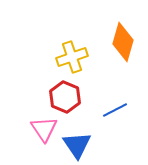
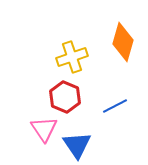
blue line: moved 4 px up
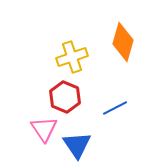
blue line: moved 2 px down
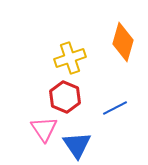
yellow cross: moved 2 px left, 1 px down
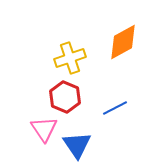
orange diamond: rotated 45 degrees clockwise
